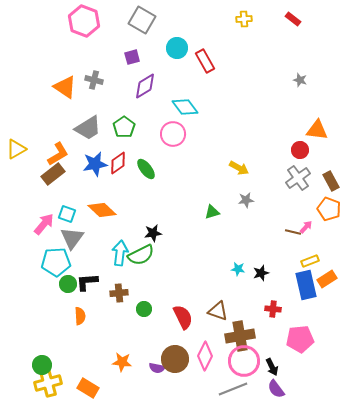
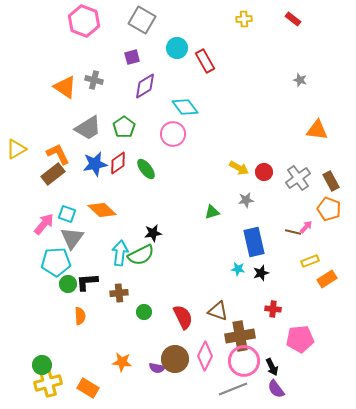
red circle at (300, 150): moved 36 px left, 22 px down
orange L-shape at (58, 154): rotated 85 degrees counterclockwise
blue rectangle at (306, 285): moved 52 px left, 43 px up
green circle at (144, 309): moved 3 px down
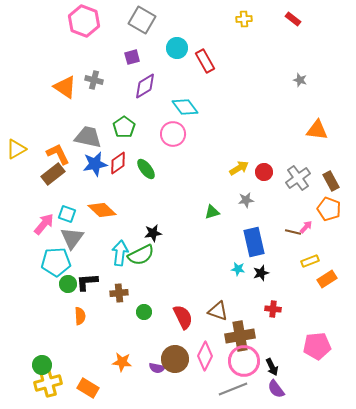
gray trapezoid at (88, 128): moved 9 px down; rotated 136 degrees counterclockwise
yellow arrow at (239, 168): rotated 60 degrees counterclockwise
pink pentagon at (300, 339): moved 17 px right, 7 px down
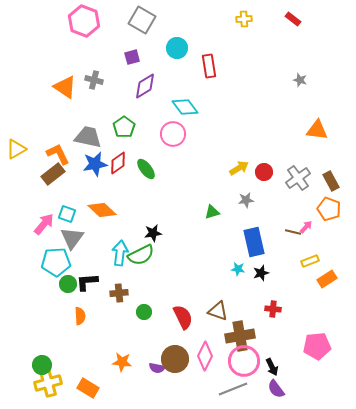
red rectangle at (205, 61): moved 4 px right, 5 px down; rotated 20 degrees clockwise
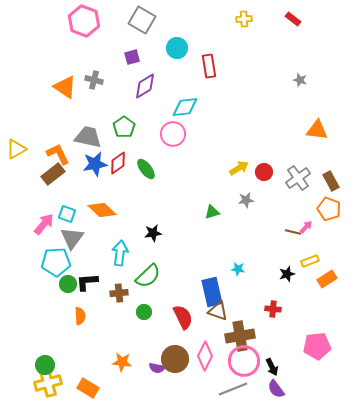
cyan diamond at (185, 107): rotated 60 degrees counterclockwise
blue rectangle at (254, 242): moved 42 px left, 50 px down
green semicircle at (141, 255): moved 7 px right, 21 px down; rotated 16 degrees counterclockwise
black star at (261, 273): moved 26 px right, 1 px down
green circle at (42, 365): moved 3 px right
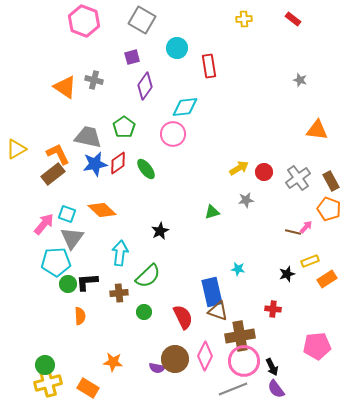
purple diamond at (145, 86): rotated 24 degrees counterclockwise
black star at (153, 233): moved 7 px right, 2 px up; rotated 18 degrees counterclockwise
orange star at (122, 362): moved 9 px left
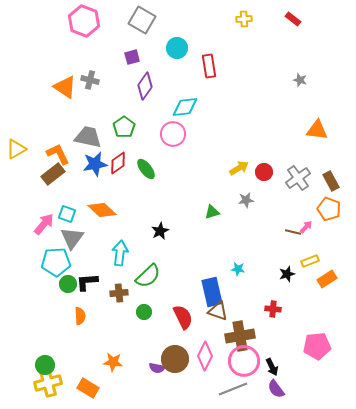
gray cross at (94, 80): moved 4 px left
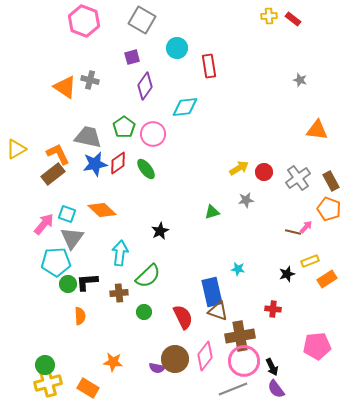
yellow cross at (244, 19): moved 25 px right, 3 px up
pink circle at (173, 134): moved 20 px left
pink diamond at (205, 356): rotated 12 degrees clockwise
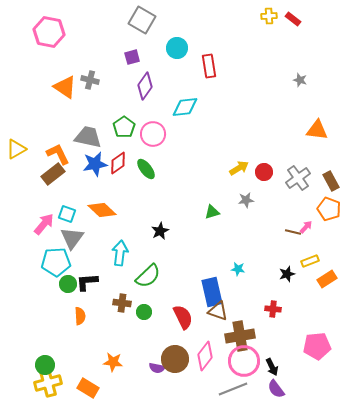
pink hexagon at (84, 21): moved 35 px left, 11 px down; rotated 8 degrees counterclockwise
brown cross at (119, 293): moved 3 px right, 10 px down; rotated 12 degrees clockwise
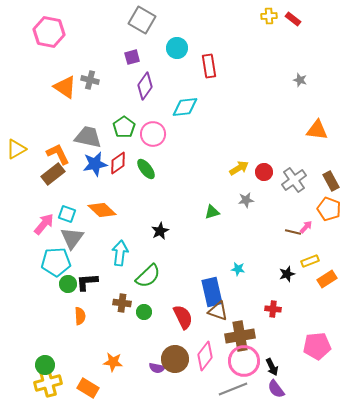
gray cross at (298, 178): moved 4 px left, 2 px down
